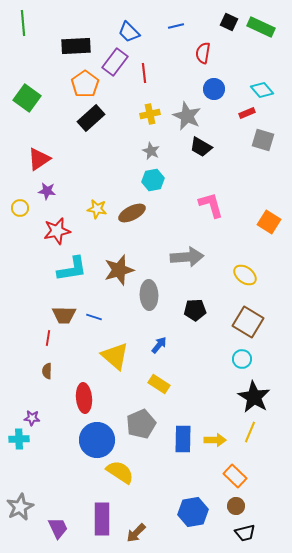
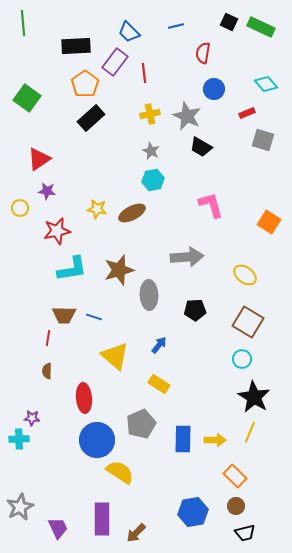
cyan diamond at (262, 90): moved 4 px right, 6 px up
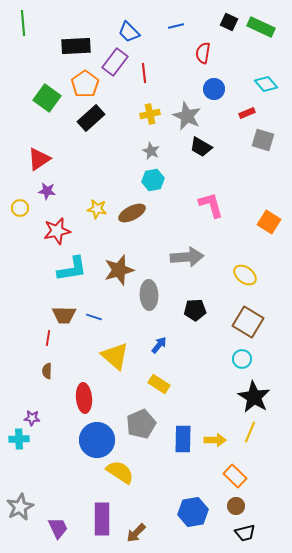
green square at (27, 98): moved 20 px right
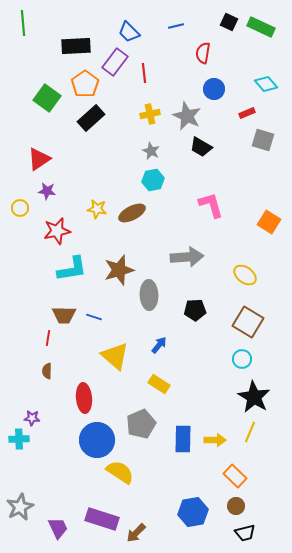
purple rectangle at (102, 519): rotated 72 degrees counterclockwise
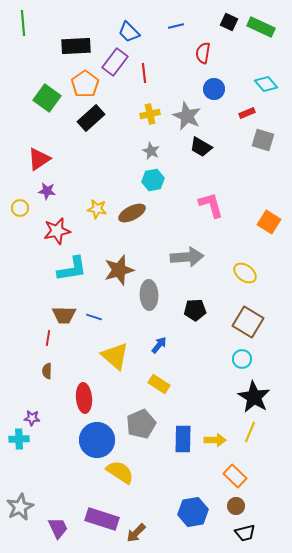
yellow ellipse at (245, 275): moved 2 px up
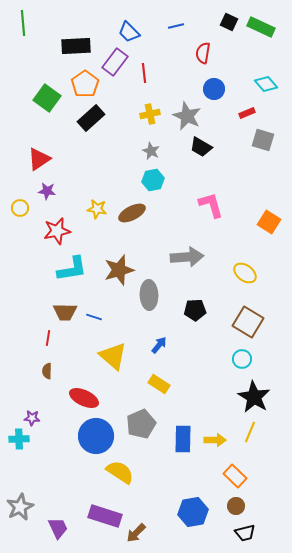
brown trapezoid at (64, 315): moved 1 px right, 3 px up
yellow triangle at (115, 356): moved 2 px left
red ellipse at (84, 398): rotated 60 degrees counterclockwise
blue circle at (97, 440): moved 1 px left, 4 px up
purple rectangle at (102, 519): moved 3 px right, 3 px up
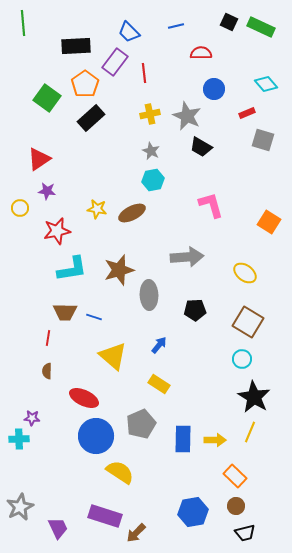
red semicircle at (203, 53): moved 2 px left; rotated 80 degrees clockwise
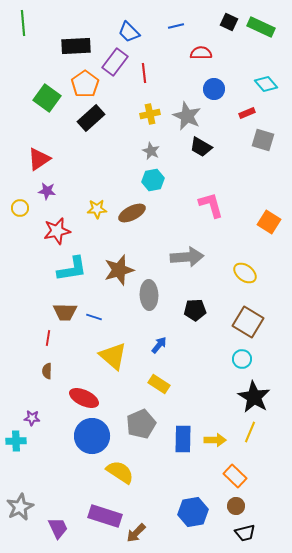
yellow star at (97, 209): rotated 12 degrees counterclockwise
blue circle at (96, 436): moved 4 px left
cyan cross at (19, 439): moved 3 px left, 2 px down
